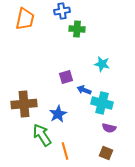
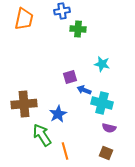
orange trapezoid: moved 1 px left
green cross: moved 1 px right
purple square: moved 4 px right
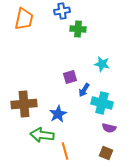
blue arrow: rotated 80 degrees counterclockwise
green arrow: rotated 50 degrees counterclockwise
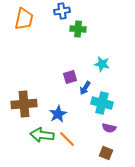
blue arrow: moved 1 px right, 2 px up
orange line: moved 2 px right, 12 px up; rotated 30 degrees counterclockwise
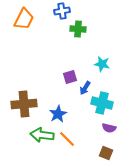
orange trapezoid: rotated 15 degrees clockwise
